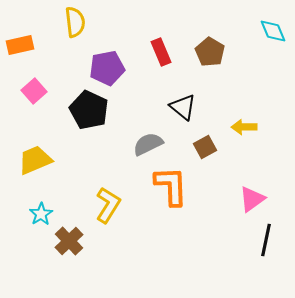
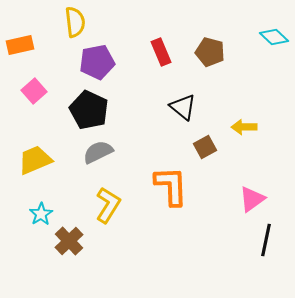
cyan diamond: moved 1 px right, 6 px down; rotated 24 degrees counterclockwise
brown pentagon: rotated 16 degrees counterclockwise
purple pentagon: moved 10 px left, 6 px up
gray semicircle: moved 50 px left, 8 px down
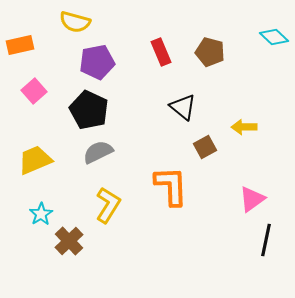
yellow semicircle: rotated 112 degrees clockwise
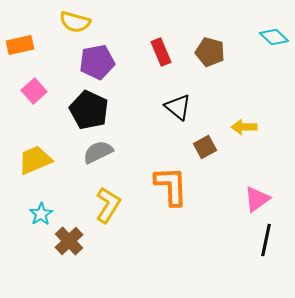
black triangle: moved 5 px left
pink triangle: moved 5 px right
